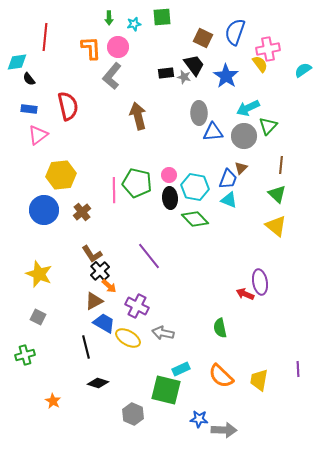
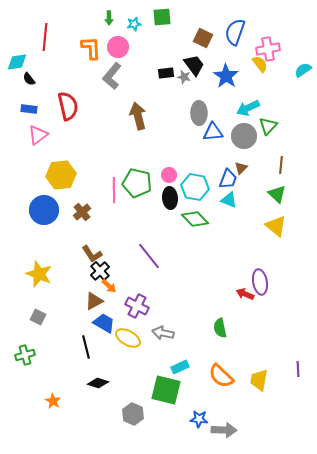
cyan rectangle at (181, 369): moved 1 px left, 2 px up
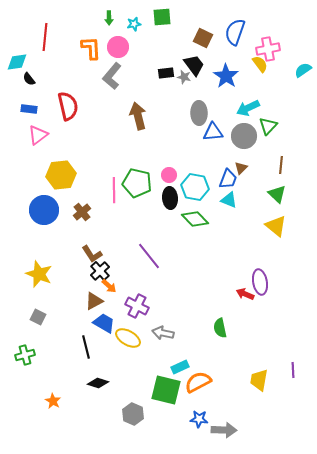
purple line at (298, 369): moved 5 px left, 1 px down
orange semicircle at (221, 376): moved 23 px left, 6 px down; rotated 108 degrees clockwise
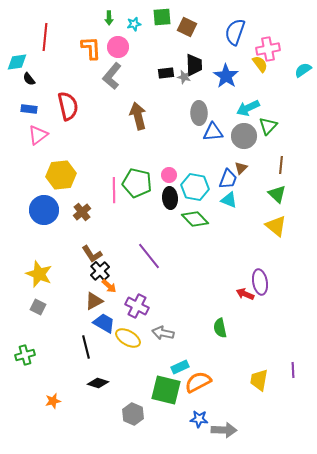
brown square at (203, 38): moved 16 px left, 11 px up
black trapezoid at (194, 65): rotated 35 degrees clockwise
gray square at (38, 317): moved 10 px up
orange star at (53, 401): rotated 28 degrees clockwise
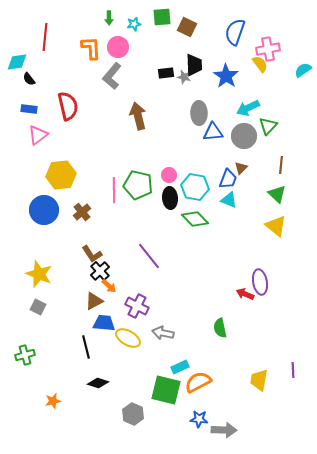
green pentagon at (137, 183): moved 1 px right, 2 px down
blue trapezoid at (104, 323): rotated 25 degrees counterclockwise
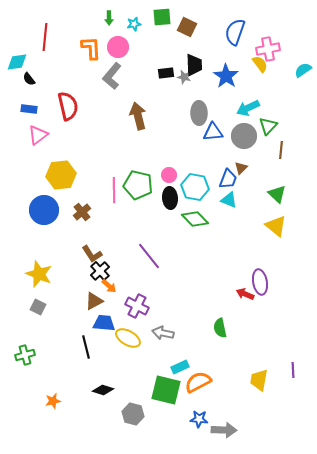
brown line at (281, 165): moved 15 px up
black diamond at (98, 383): moved 5 px right, 7 px down
gray hexagon at (133, 414): rotated 10 degrees counterclockwise
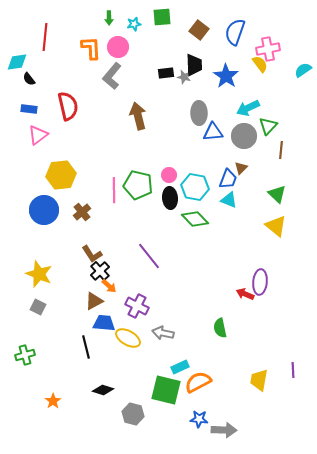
brown square at (187, 27): moved 12 px right, 3 px down; rotated 12 degrees clockwise
purple ellipse at (260, 282): rotated 15 degrees clockwise
orange star at (53, 401): rotated 21 degrees counterclockwise
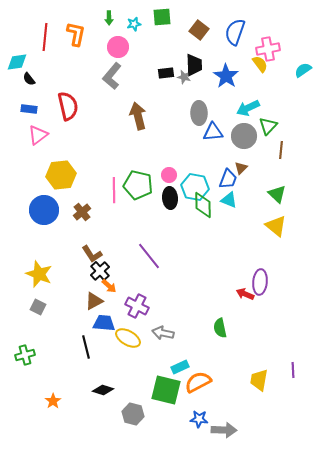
orange L-shape at (91, 48): moved 15 px left, 14 px up; rotated 15 degrees clockwise
green diamond at (195, 219): moved 8 px right, 14 px up; rotated 44 degrees clockwise
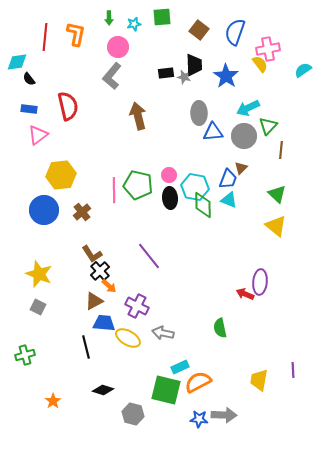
gray arrow at (224, 430): moved 15 px up
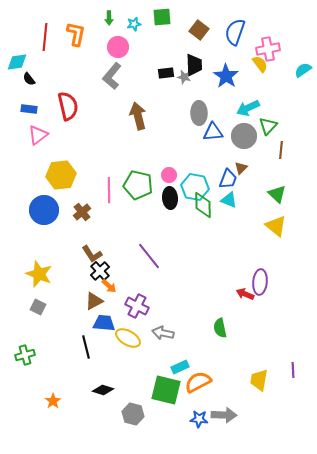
pink line at (114, 190): moved 5 px left
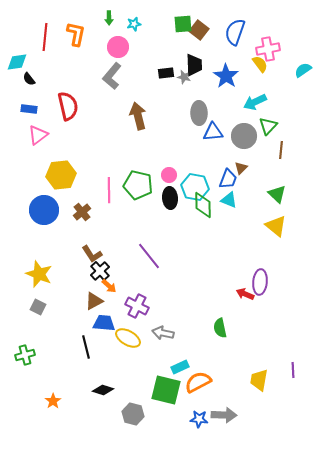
green square at (162, 17): moved 21 px right, 7 px down
cyan arrow at (248, 108): moved 7 px right, 6 px up
